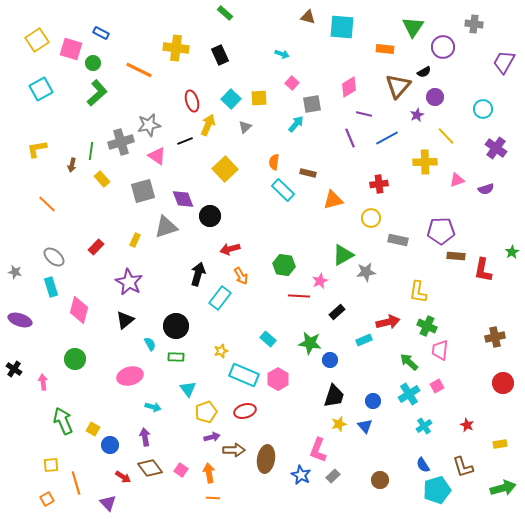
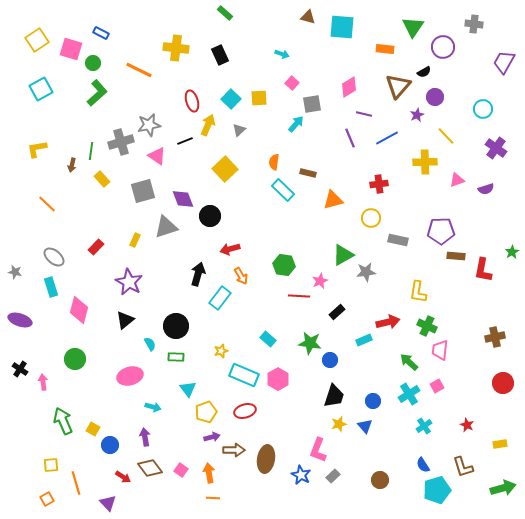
gray triangle at (245, 127): moved 6 px left, 3 px down
black cross at (14, 369): moved 6 px right
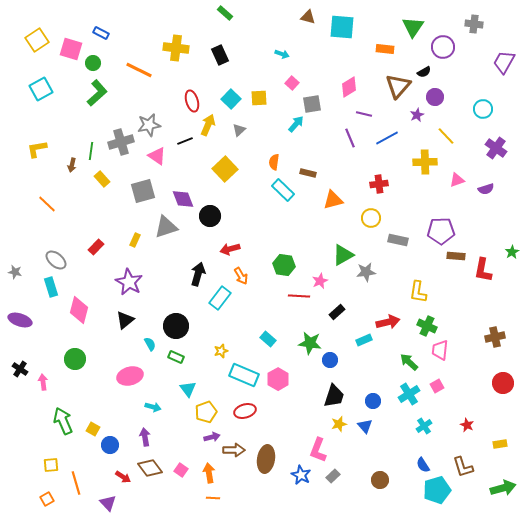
gray ellipse at (54, 257): moved 2 px right, 3 px down
green rectangle at (176, 357): rotated 21 degrees clockwise
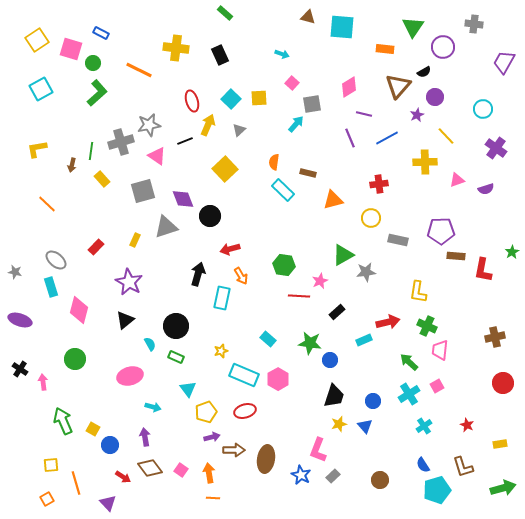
cyan rectangle at (220, 298): moved 2 px right; rotated 25 degrees counterclockwise
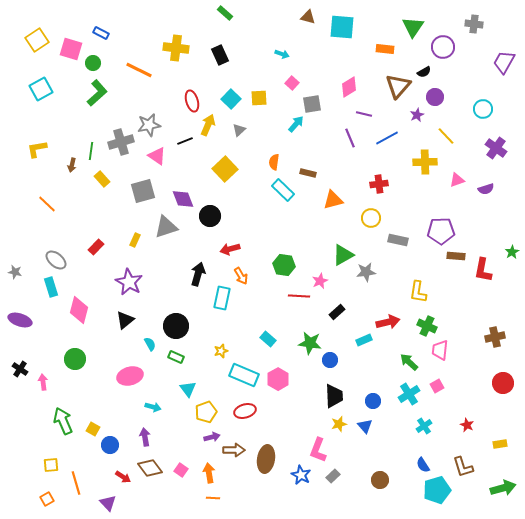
black trapezoid at (334, 396): rotated 20 degrees counterclockwise
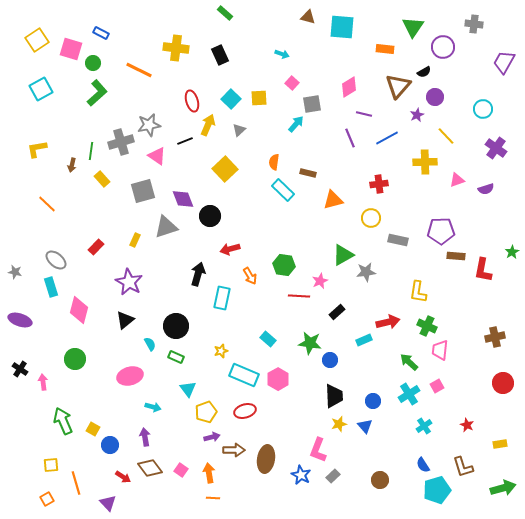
orange arrow at (241, 276): moved 9 px right
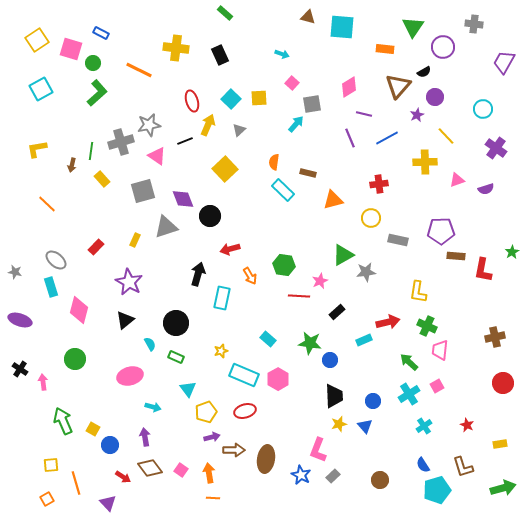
black circle at (176, 326): moved 3 px up
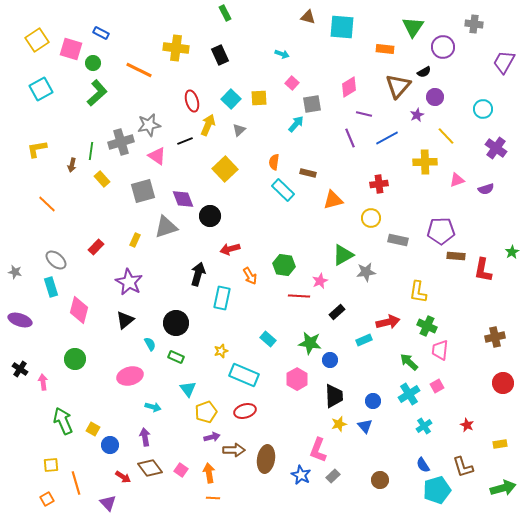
green rectangle at (225, 13): rotated 21 degrees clockwise
pink hexagon at (278, 379): moved 19 px right
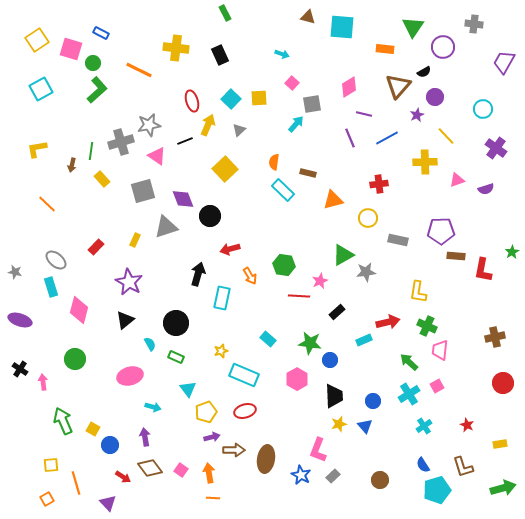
green L-shape at (97, 93): moved 3 px up
yellow circle at (371, 218): moved 3 px left
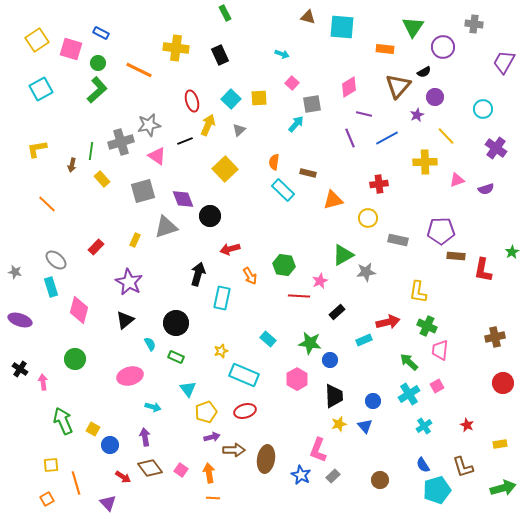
green circle at (93, 63): moved 5 px right
